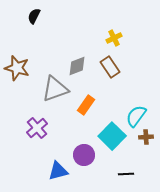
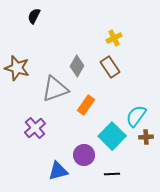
gray diamond: rotated 40 degrees counterclockwise
purple cross: moved 2 px left
black line: moved 14 px left
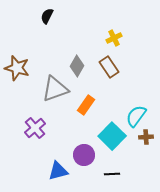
black semicircle: moved 13 px right
brown rectangle: moved 1 px left
